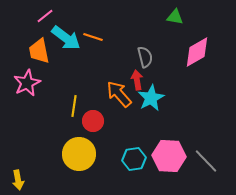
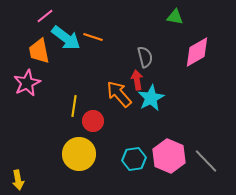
pink hexagon: rotated 20 degrees clockwise
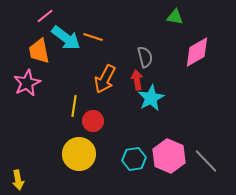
orange arrow: moved 14 px left, 15 px up; rotated 112 degrees counterclockwise
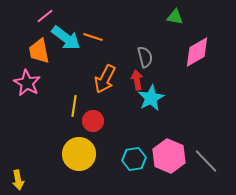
pink star: rotated 16 degrees counterclockwise
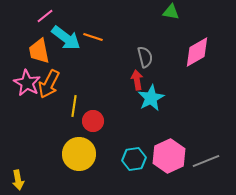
green triangle: moved 4 px left, 5 px up
orange arrow: moved 56 px left, 5 px down
pink hexagon: rotated 12 degrees clockwise
gray line: rotated 68 degrees counterclockwise
